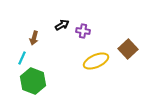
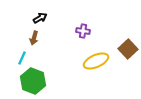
black arrow: moved 22 px left, 7 px up
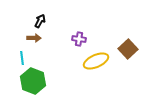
black arrow: moved 3 px down; rotated 32 degrees counterclockwise
purple cross: moved 4 px left, 8 px down
brown arrow: rotated 104 degrees counterclockwise
cyan line: rotated 32 degrees counterclockwise
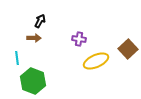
cyan line: moved 5 px left
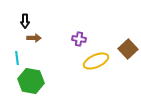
black arrow: moved 15 px left; rotated 152 degrees clockwise
green hexagon: moved 2 px left; rotated 10 degrees counterclockwise
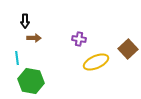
yellow ellipse: moved 1 px down
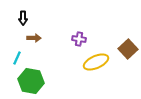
black arrow: moved 2 px left, 3 px up
cyan line: rotated 32 degrees clockwise
